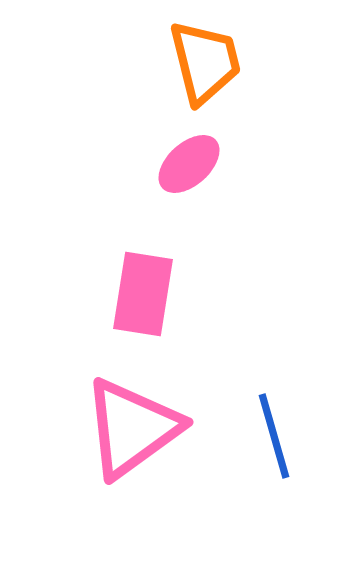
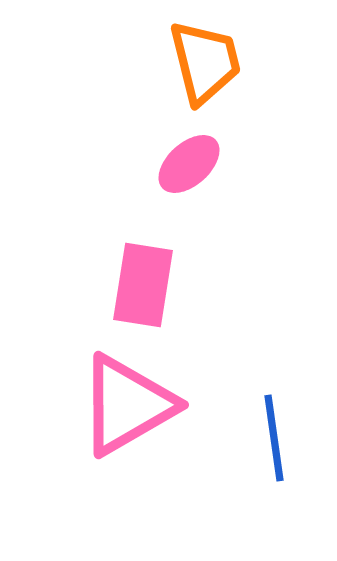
pink rectangle: moved 9 px up
pink triangle: moved 5 px left, 23 px up; rotated 6 degrees clockwise
blue line: moved 2 px down; rotated 8 degrees clockwise
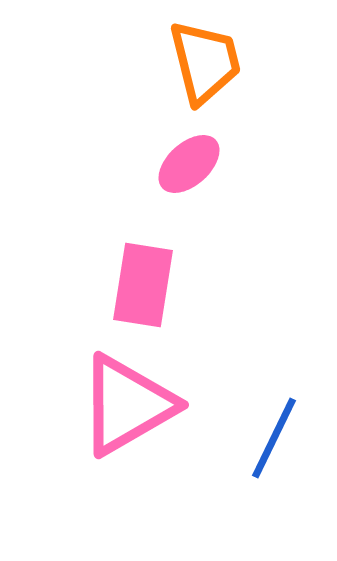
blue line: rotated 34 degrees clockwise
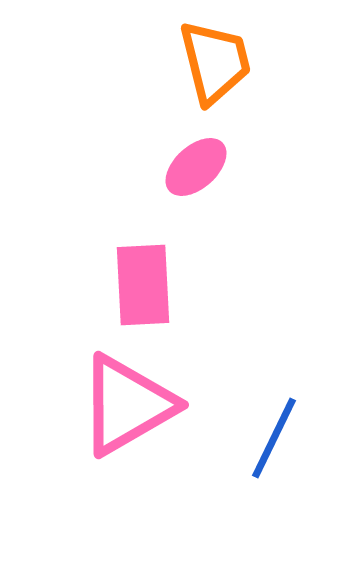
orange trapezoid: moved 10 px right
pink ellipse: moved 7 px right, 3 px down
pink rectangle: rotated 12 degrees counterclockwise
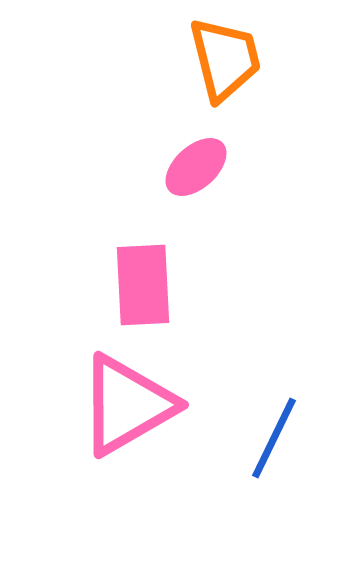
orange trapezoid: moved 10 px right, 3 px up
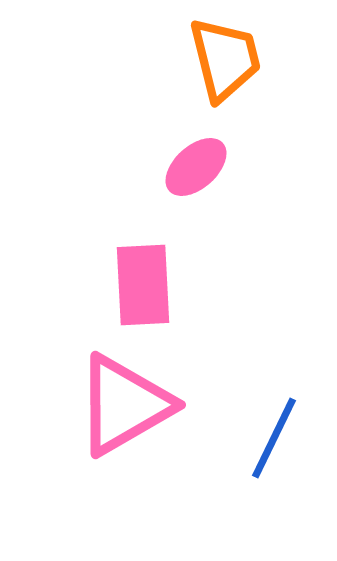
pink triangle: moved 3 px left
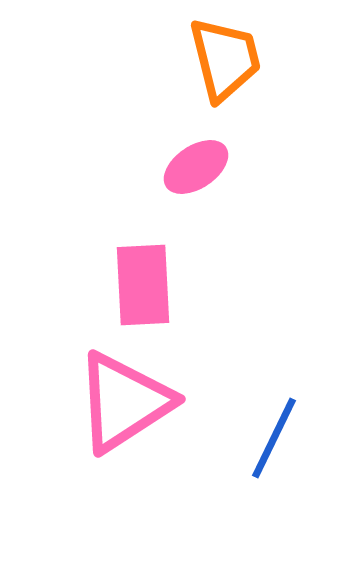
pink ellipse: rotated 8 degrees clockwise
pink triangle: moved 3 px up; rotated 3 degrees counterclockwise
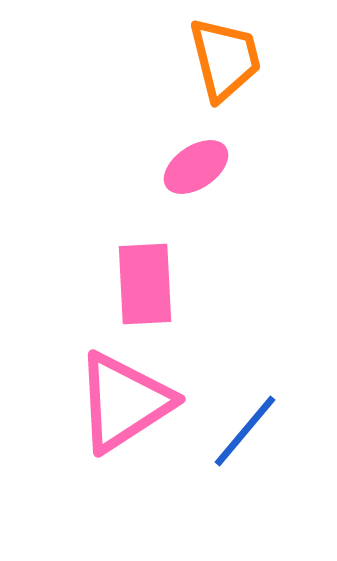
pink rectangle: moved 2 px right, 1 px up
blue line: moved 29 px left, 7 px up; rotated 14 degrees clockwise
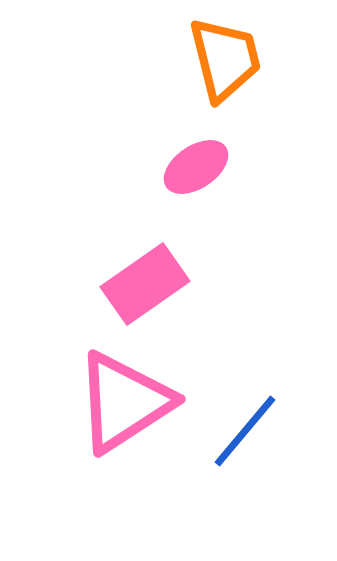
pink rectangle: rotated 58 degrees clockwise
